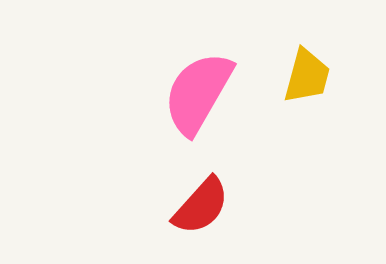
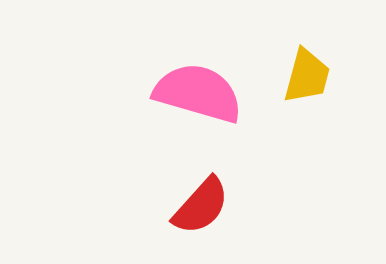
pink semicircle: rotated 76 degrees clockwise
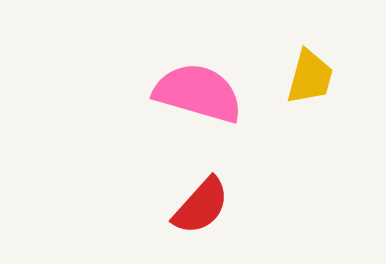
yellow trapezoid: moved 3 px right, 1 px down
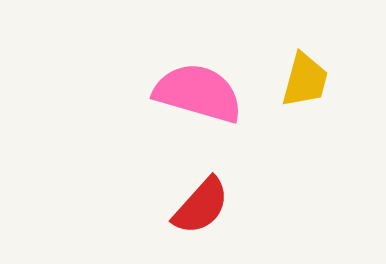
yellow trapezoid: moved 5 px left, 3 px down
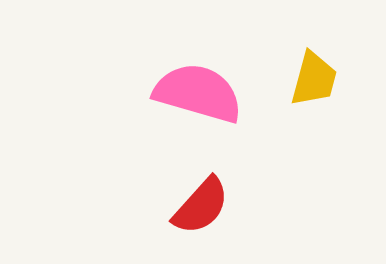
yellow trapezoid: moved 9 px right, 1 px up
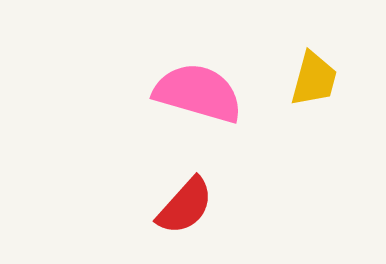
red semicircle: moved 16 px left
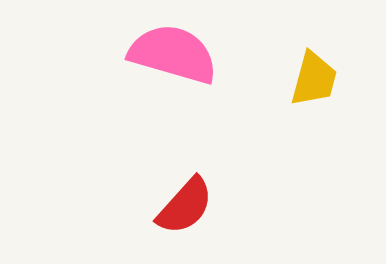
pink semicircle: moved 25 px left, 39 px up
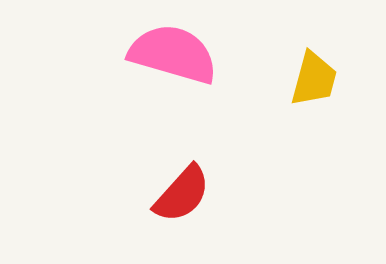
red semicircle: moved 3 px left, 12 px up
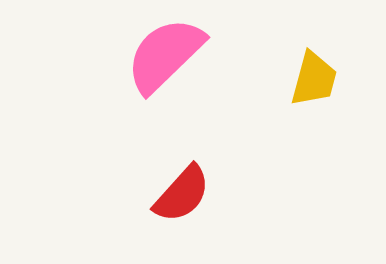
pink semicircle: moved 8 px left, 1 px down; rotated 60 degrees counterclockwise
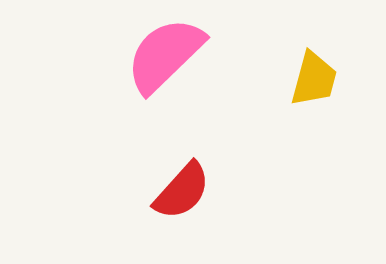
red semicircle: moved 3 px up
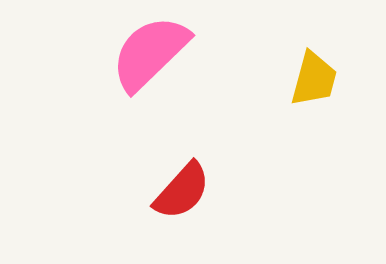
pink semicircle: moved 15 px left, 2 px up
